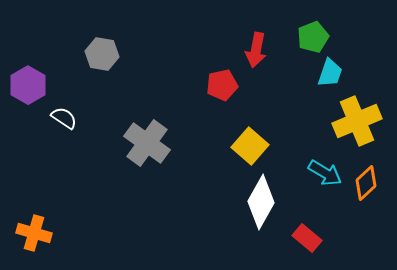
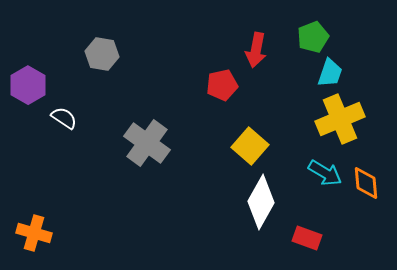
yellow cross: moved 17 px left, 2 px up
orange diamond: rotated 52 degrees counterclockwise
red rectangle: rotated 20 degrees counterclockwise
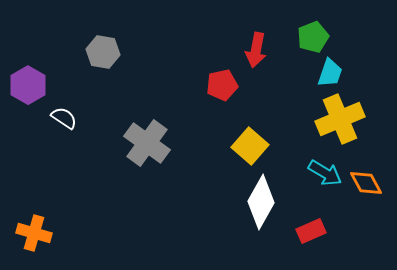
gray hexagon: moved 1 px right, 2 px up
orange diamond: rotated 24 degrees counterclockwise
red rectangle: moved 4 px right, 7 px up; rotated 44 degrees counterclockwise
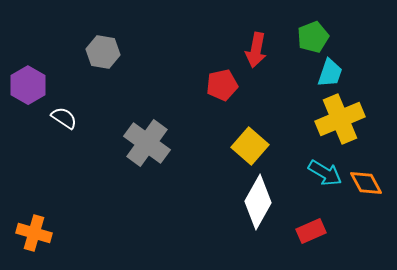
white diamond: moved 3 px left
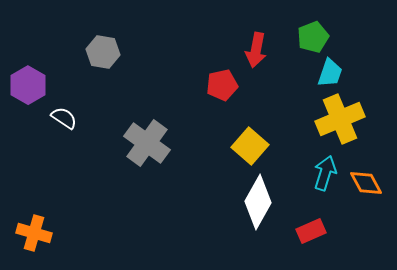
cyan arrow: rotated 104 degrees counterclockwise
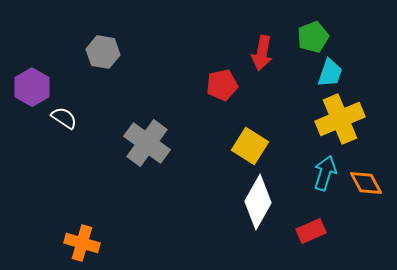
red arrow: moved 6 px right, 3 px down
purple hexagon: moved 4 px right, 2 px down
yellow square: rotated 9 degrees counterclockwise
orange cross: moved 48 px right, 10 px down
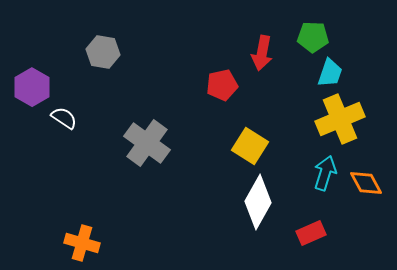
green pentagon: rotated 24 degrees clockwise
red rectangle: moved 2 px down
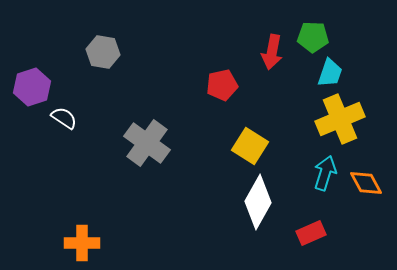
red arrow: moved 10 px right, 1 px up
purple hexagon: rotated 12 degrees clockwise
orange cross: rotated 16 degrees counterclockwise
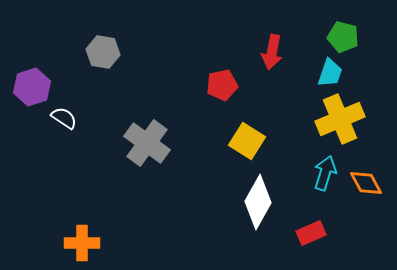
green pentagon: moved 30 px right; rotated 12 degrees clockwise
yellow square: moved 3 px left, 5 px up
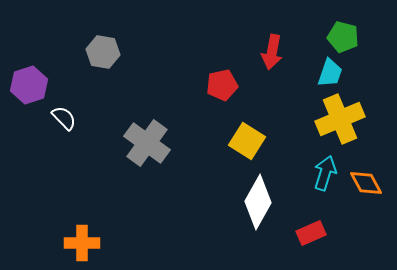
purple hexagon: moved 3 px left, 2 px up
white semicircle: rotated 12 degrees clockwise
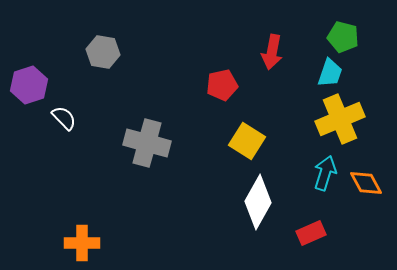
gray cross: rotated 21 degrees counterclockwise
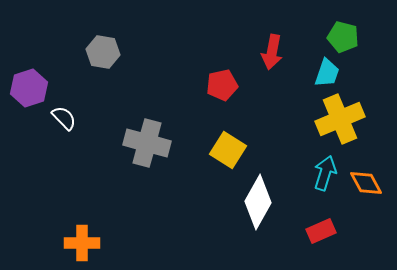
cyan trapezoid: moved 3 px left
purple hexagon: moved 3 px down
yellow square: moved 19 px left, 9 px down
red rectangle: moved 10 px right, 2 px up
